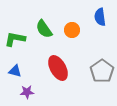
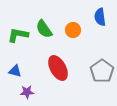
orange circle: moved 1 px right
green L-shape: moved 3 px right, 4 px up
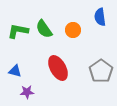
green L-shape: moved 4 px up
gray pentagon: moved 1 px left
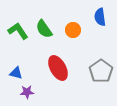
green L-shape: rotated 45 degrees clockwise
blue triangle: moved 1 px right, 2 px down
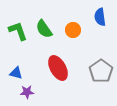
green L-shape: rotated 15 degrees clockwise
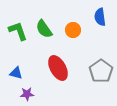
purple star: moved 2 px down
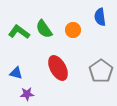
green L-shape: moved 1 px right, 1 px down; rotated 35 degrees counterclockwise
